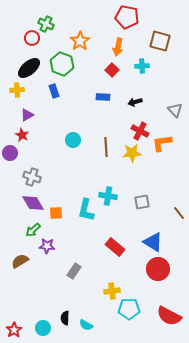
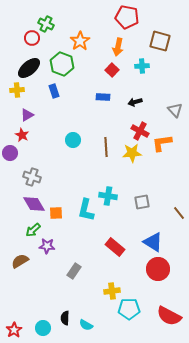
purple diamond at (33, 203): moved 1 px right, 1 px down
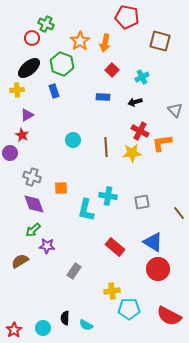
orange arrow at (118, 47): moved 13 px left, 4 px up
cyan cross at (142, 66): moved 11 px down; rotated 24 degrees counterclockwise
purple diamond at (34, 204): rotated 10 degrees clockwise
orange square at (56, 213): moved 5 px right, 25 px up
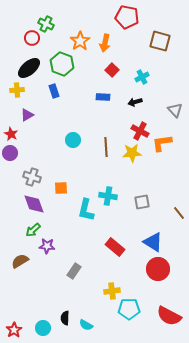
red star at (22, 135): moved 11 px left, 1 px up
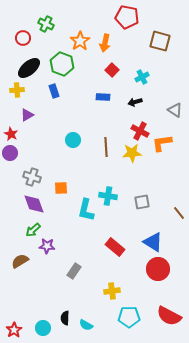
red circle at (32, 38): moved 9 px left
gray triangle at (175, 110): rotated 14 degrees counterclockwise
cyan pentagon at (129, 309): moved 8 px down
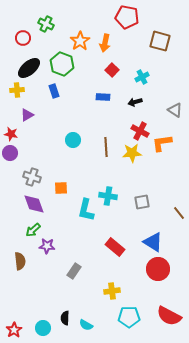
red star at (11, 134): rotated 16 degrees counterclockwise
brown semicircle at (20, 261): rotated 114 degrees clockwise
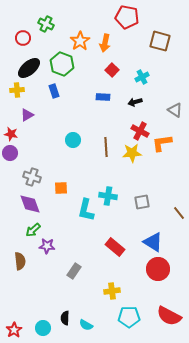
purple diamond at (34, 204): moved 4 px left
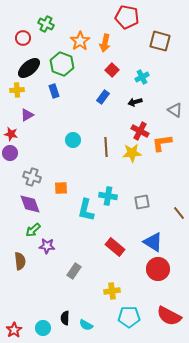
blue rectangle at (103, 97): rotated 56 degrees counterclockwise
